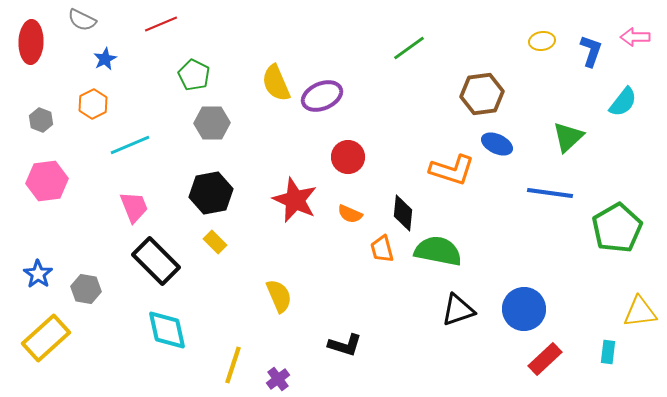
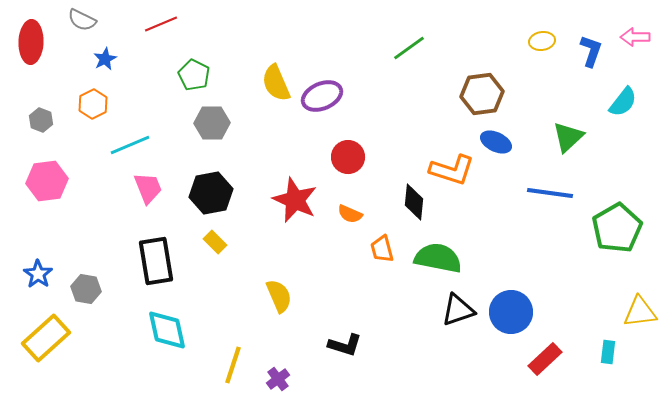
blue ellipse at (497, 144): moved 1 px left, 2 px up
pink trapezoid at (134, 207): moved 14 px right, 19 px up
black diamond at (403, 213): moved 11 px right, 11 px up
green semicircle at (438, 251): moved 7 px down
black rectangle at (156, 261): rotated 36 degrees clockwise
blue circle at (524, 309): moved 13 px left, 3 px down
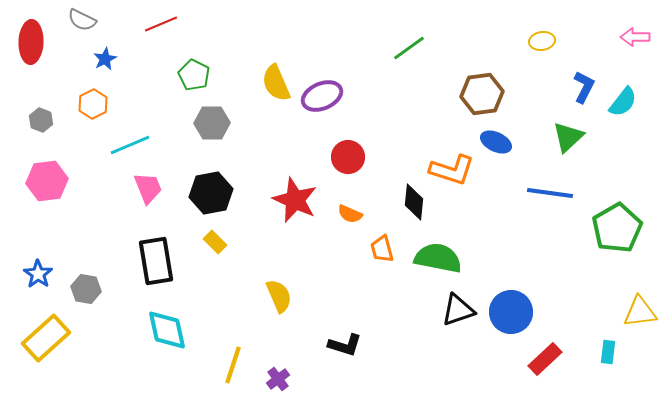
blue L-shape at (591, 51): moved 7 px left, 36 px down; rotated 8 degrees clockwise
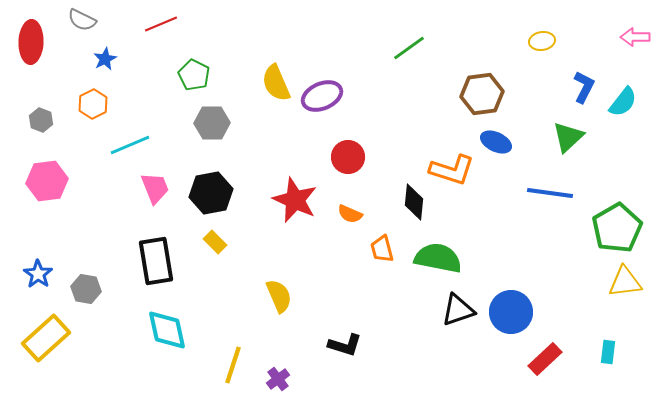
pink trapezoid at (148, 188): moved 7 px right
yellow triangle at (640, 312): moved 15 px left, 30 px up
